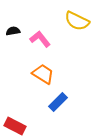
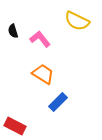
black semicircle: rotated 96 degrees counterclockwise
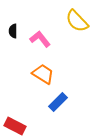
yellow semicircle: rotated 20 degrees clockwise
black semicircle: rotated 16 degrees clockwise
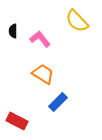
red rectangle: moved 2 px right, 5 px up
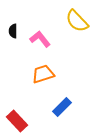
orange trapezoid: rotated 50 degrees counterclockwise
blue rectangle: moved 4 px right, 5 px down
red rectangle: rotated 20 degrees clockwise
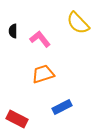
yellow semicircle: moved 1 px right, 2 px down
blue rectangle: rotated 18 degrees clockwise
red rectangle: moved 2 px up; rotated 20 degrees counterclockwise
